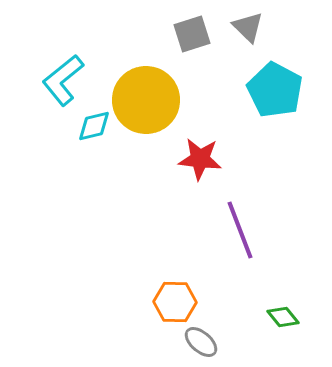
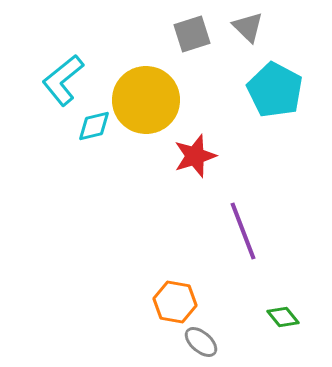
red star: moved 5 px left, 3 px up; rotated 24 degrees counterclockwise
purple line: moved 3 px right, 1 px down
orange hexagon: rotated 9 degrees clockwise
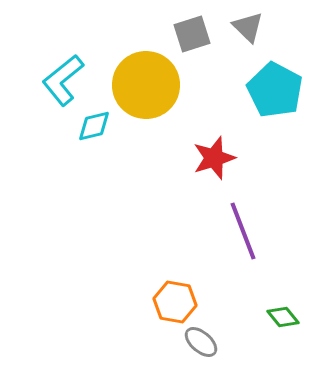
yellow circle: moved 15 px up
red star: moved 19 px right, 2 px down
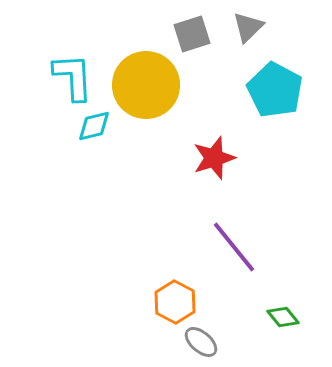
gray triangle: rotated 32 degrees clockwise
cyan L-shape: moved 10 px right, 3 px up; rotated 126 degrees clockwise
purple line: moved 9 px left, 16 px down; rotated 18 degrees counterclockwise
orange hexagon: rotated 18 degrees clockwise
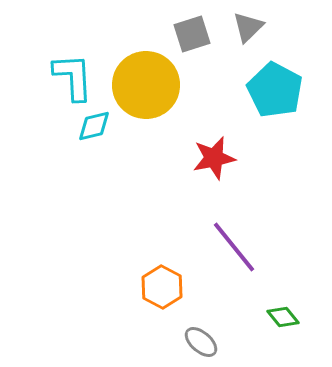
red star: rotated 6 degrees clockwise
orange hexagon: moved 13 px left, 15 px up
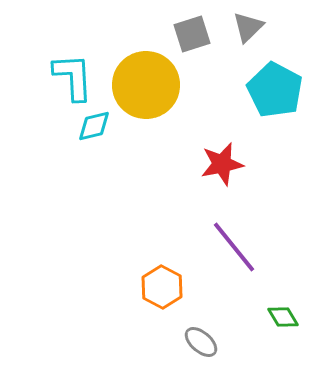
red star: moved 8 px right, 6 px down
green diamond: rotated 8 degrees clockwise
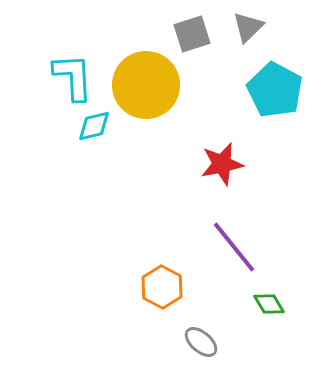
green diamond: moved 14 px left, 13 px up
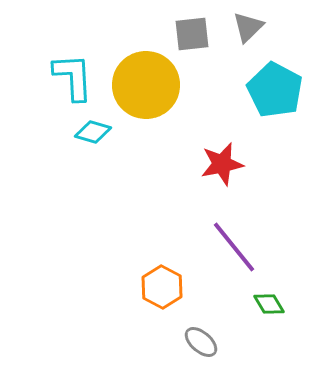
gray square: rotated 12 degrees clockwise
cyan diamond: moved 1 px left, 6 px down; rotated 30 degrees clockwise
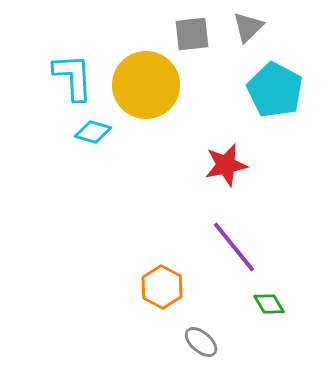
red star: moved 4 px right, 1 px down
